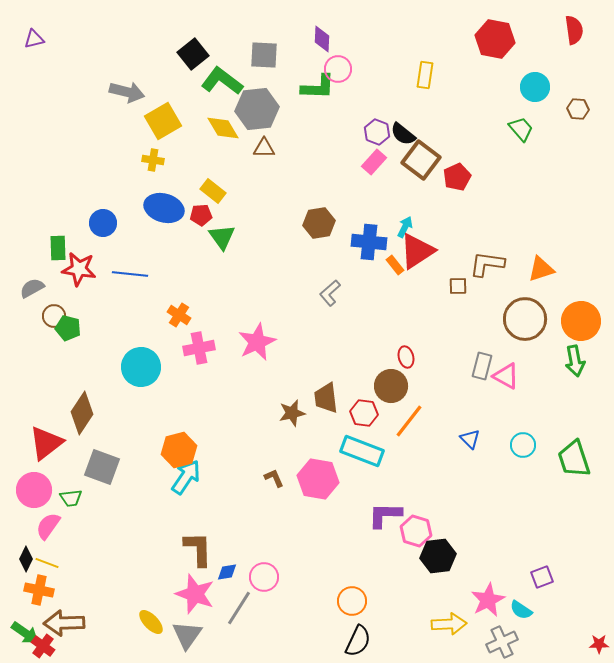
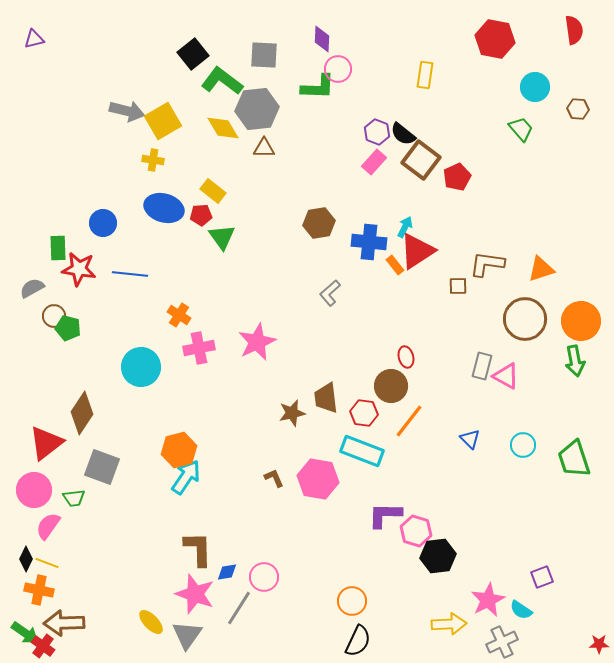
gray arrow at (127, 92): moved 19 px down
green trapezoid at (71, 498): moved 3 px right
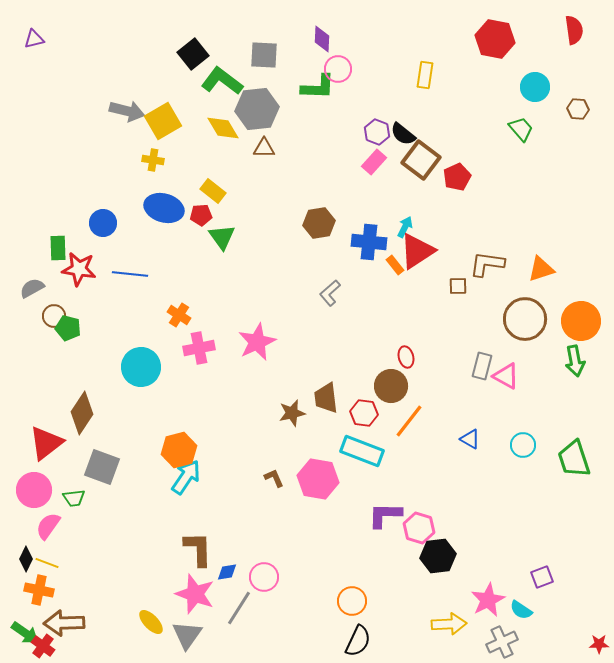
blue triangle at (470, 439): rotated 15 degrees counterclockwise
pink hexagon at (416, 531): moved 3 px right, 3 px up
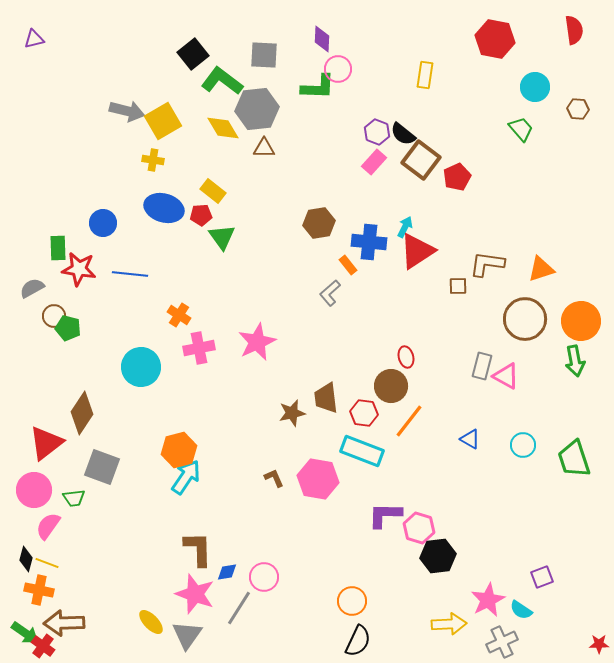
orange rectangle at (395, 265): moved 47 px left
black diamond at (26, 559): rotated 10 degrees counterclockwise
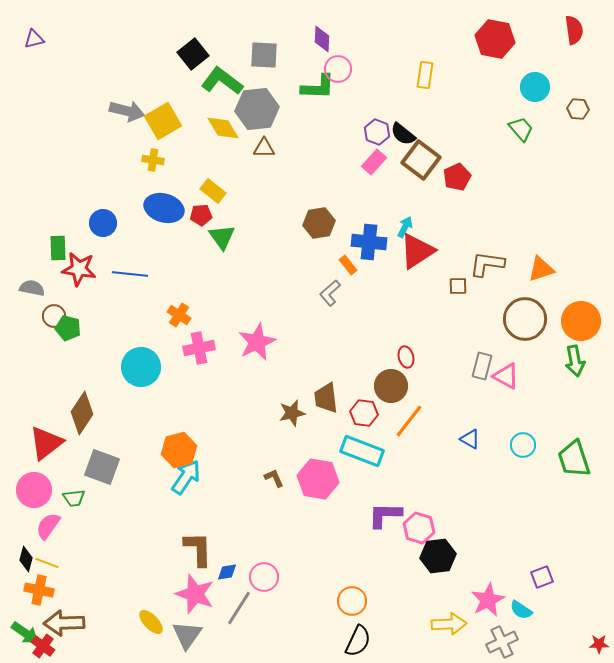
gray semicircle at (32, 288): rotated 40 degrees clockwise
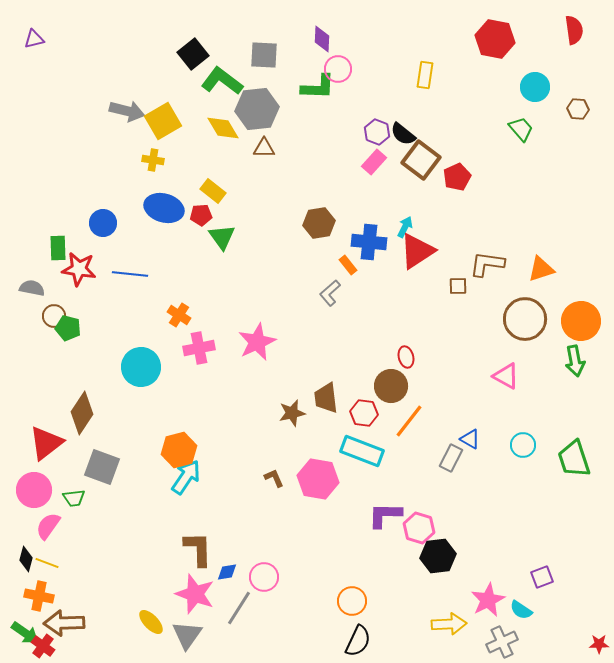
gray rectangle at (482, 366): moved 31 px left, 92 px down; rotated 12 degrees clockwise
orange cross at (39, 590): moved 6 px down
